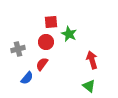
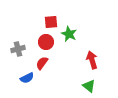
red semicircle: moved 1 px up
blue semicircle: rotated 24 degrees clockwise
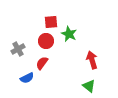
red circle: moved 1 px up
gray cross: rotated 16 degrees counterclockwise
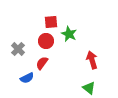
gray cross: rotated 16 degrees counterclockwise
green triangle: moved 2 px down
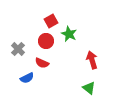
red square: moved 1 px up; rotated 24 degrees counterclockwise
red semicircle: rotated 104 degrees counterclockwise
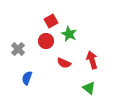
red semicircle: moved 22 px right
blue semicircle: rotated 136 degrees clockwise
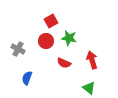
green star: moved 4 px down; rotated 14 degrees counterclockwise
gray cross: rotated 16 degrees counterclockwise
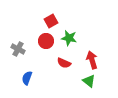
green triangle: moved 7 px up
